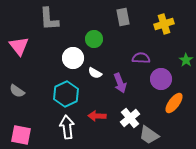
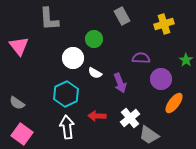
gray rectangle: moved 1 px left, 1 px up; rotated 18 degrees counterclockwise
gray semicircle: moved 12 px down
pink square: moved 1 px right, 1 px up; rotated 25 degrees clockwise
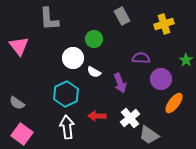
white semicircle: moved 1 px left, 1 px up
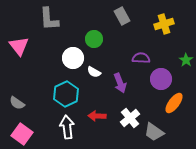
gray trapezoid: moved 5 px right, 3 px up
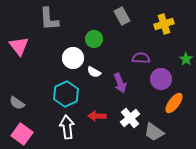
green star: moved 1 px up
